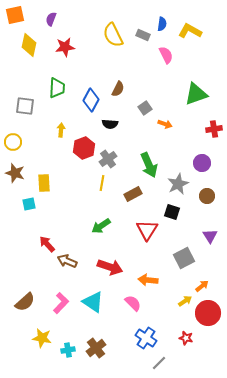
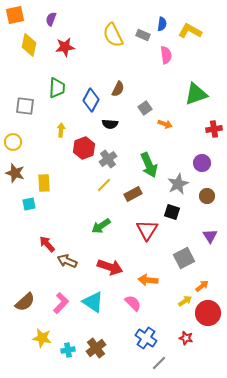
pink semicircle at (166, 55): rotated 18 degrees clockwise
yellow line at (102, 183): moved 2 px right, 2 px down; rotated 35 degrees clockwise
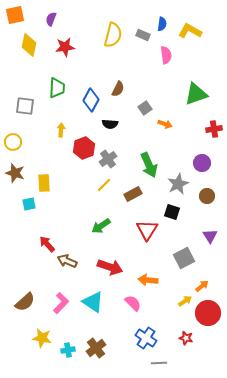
yellow semicircle at (113, 35): rotated 140 degrees counterclockwise
gray line at (159, 363): rotated 42 degrees clockwise
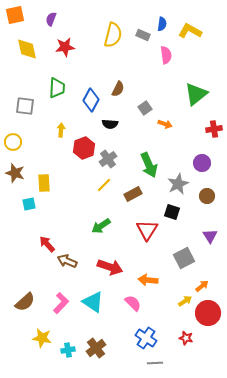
yellow diamond at (29, 45): moved 2 px left, 4 px down; rotated 25 degrees counterclockwise
green triangle at (196, 94): rotated 20 degrees counterclockwise
gray line at (159, 363): moved 4 px left
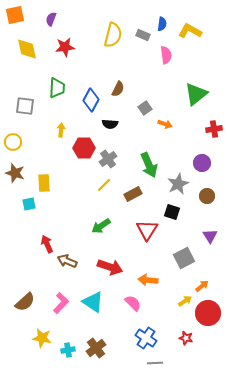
red hexagon at (84, 148): rotated 20 degrees clockwise
red arrow at (47, 244): rotated 18 degrees clockwise
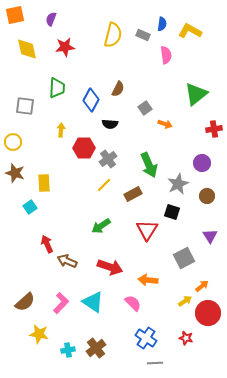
cyan square at (29, 204): moved 1 px right, 3 px down; rotated 24 degrees counterclockwise
yellow star at (42, 338): moved 3 px left, 4 px up
